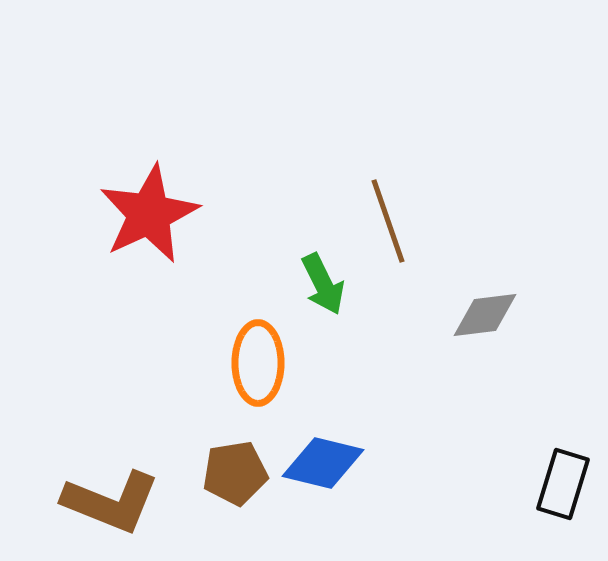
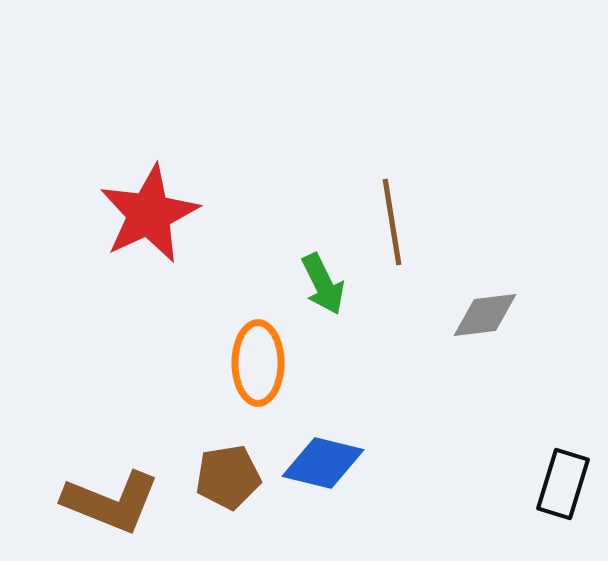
brown line: moved 4 px right, 1 px down; rotated 10 degrees clockwise
brown pentagon: moved 7 px left, 4 px down
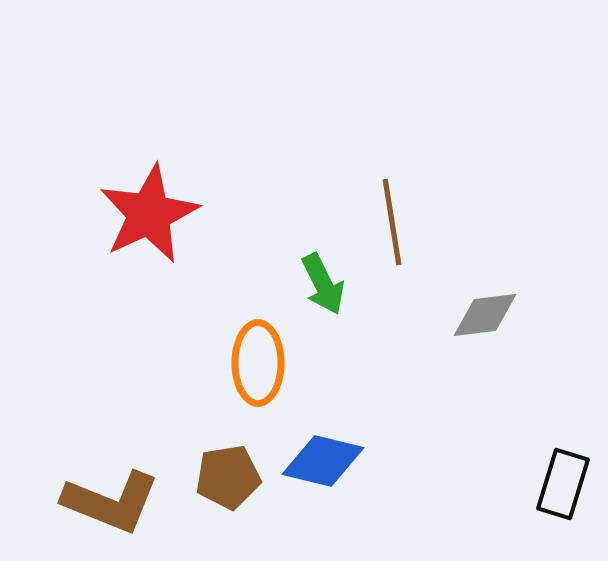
blue diamond: moved 2 px up
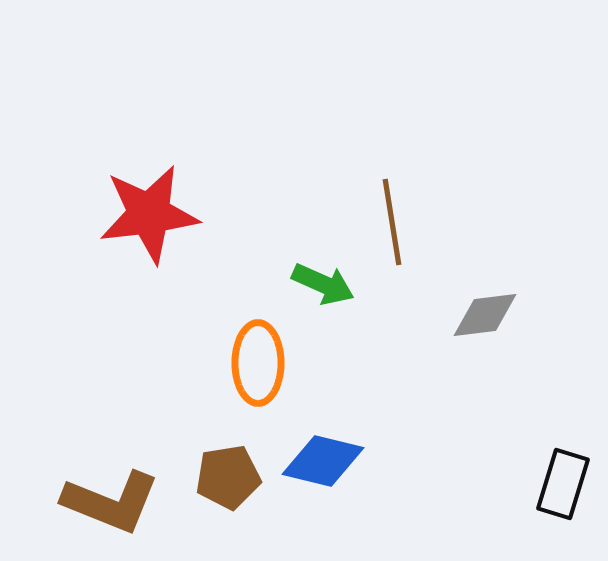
red star: rotated 18 degrees clockwise
green arrow: rotated 40 degrees counterclockwise
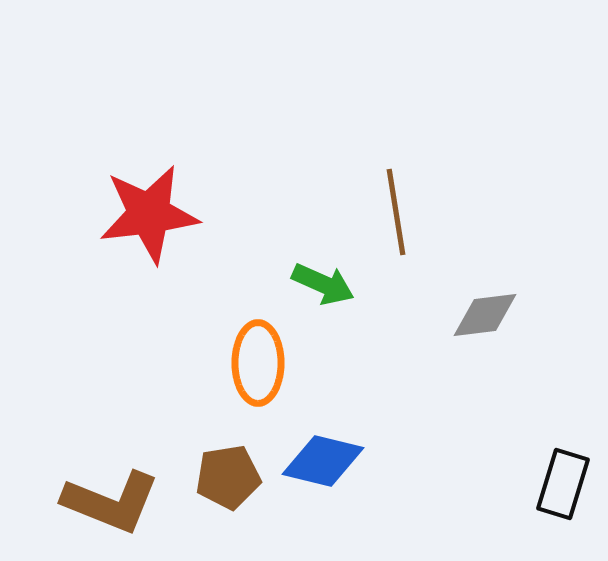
brown line: moved 4 px right, 10 px up
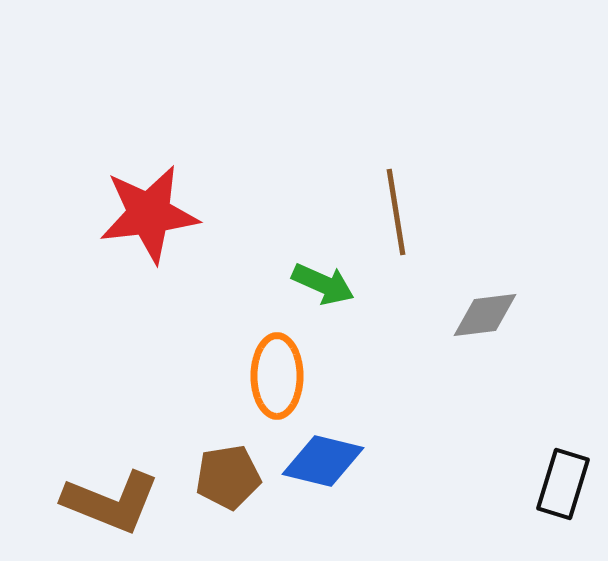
orange ellipse: moved 19 px right, 13 px down
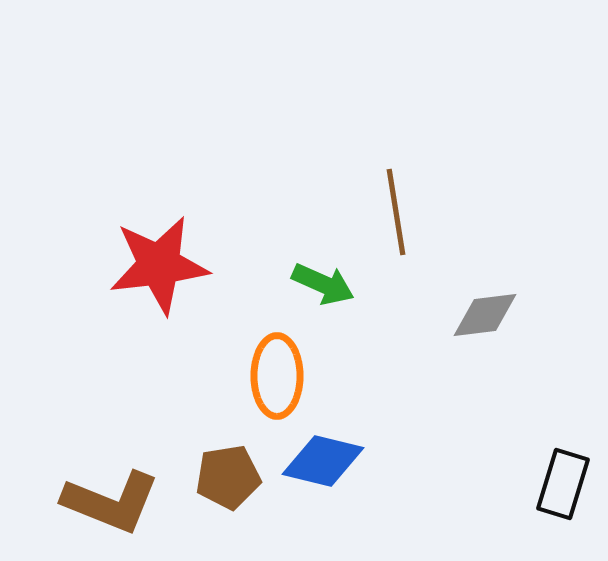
red star: moved 10 px right, 51 px down
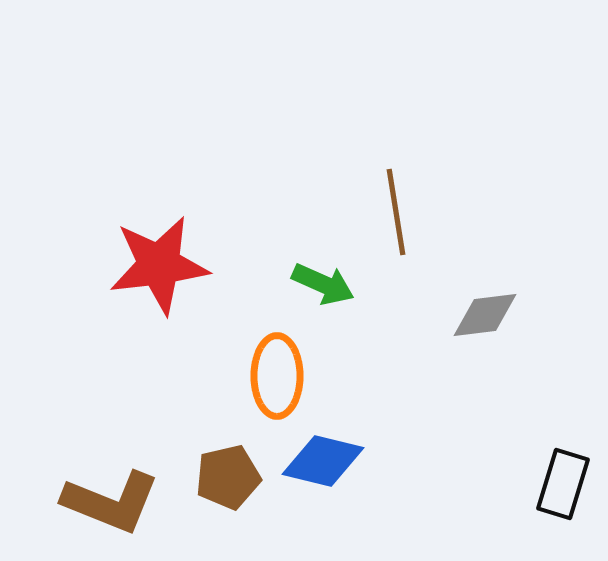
brown pentagon: rotated 4 degrees counterclockwise
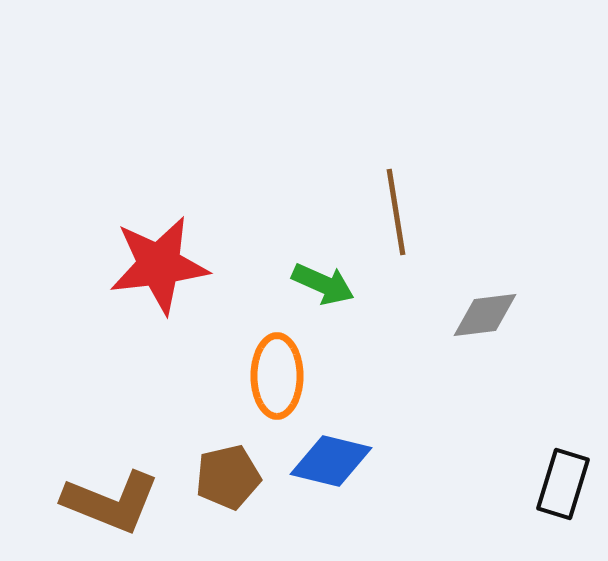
blue diamond: moved 8 px right
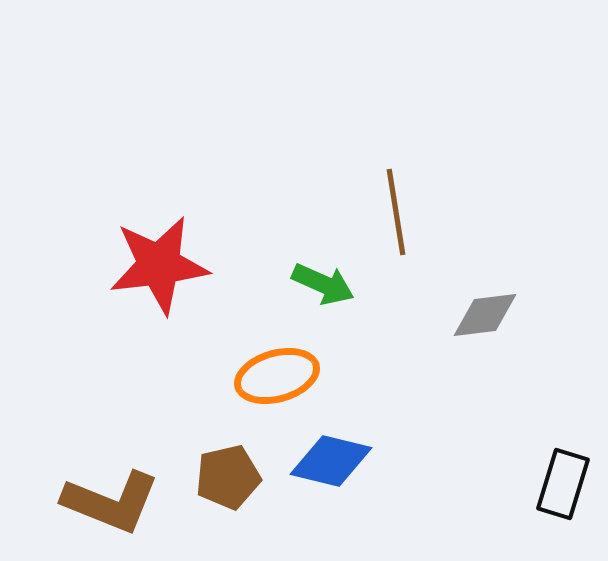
orange ellipse: rotated 74 degrees clockwise
